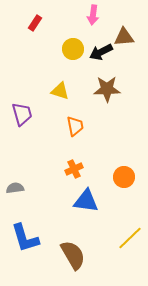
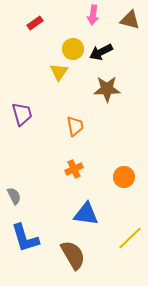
red rectangle: rotated 21 degrees clockwise
brown triangle: moved 6 px right, 17 px up; rotated 20 degrees clockwise
yellow triangle: moved 1 px left, 19 px up; rotated 48 degrees clockwise
gray semicircle: moved 1 px left, 8 px down; rotated 72 degrees clockwise
blue triangle: moved 13 px down
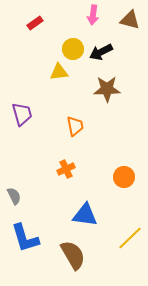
yellow triangle: rotated 48 degrees clockwise
orange cross: moved 8 px left
blue triangle: moved 1 px left, 1 px down
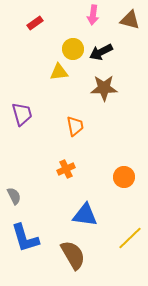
brown star: moved 3 px left, 1 px up
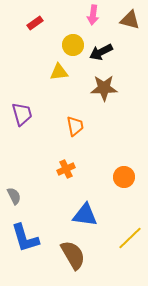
yellow circle: moved 4 px up
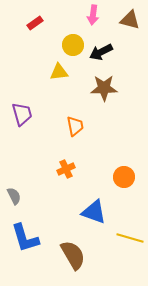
blue triangle: moved 9 px right, 3 px up; rotated 12 degrees clockwise
yellow line: rotated 60 degrees clockwise
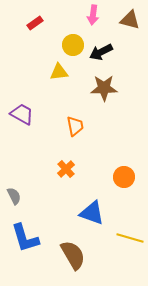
purple trapezoid: rotated 45 degrees counterclockwise
orange cross: rotated 18 degrees counterclockwise
blue triangle: moved 2 px left, 1 px down
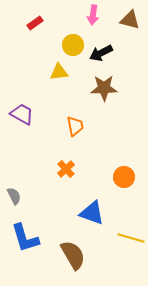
black arrow: moved 1 px down
yellow line: moved 1 px right
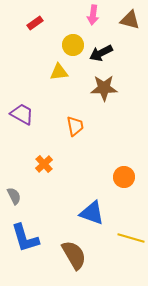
orange cross: moved 22 px left, 5 px up
brown semicircle: moved 1 px right
